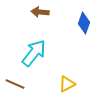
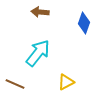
cyan arrow: moved 4 px right
yellow triangle: moved 1 px left, 2 px up
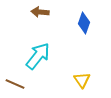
cyan arrow: moved 3 px down
yellow triangle: moved 16 px right, 2 px up; rotated 36 degrees counterclockwise
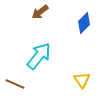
brown arrow: rotated 42 degrees counterclockwise
blue diamond: rotated 25 degrees clockwise
cyan arrow: moved 1 px right
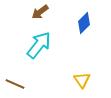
cyan arrow: moved 11 px up
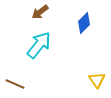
yellow triangle: moved 15 px right
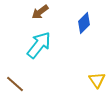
brown line: rotated 18 degrees clockwise
